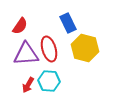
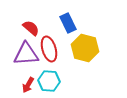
red semicircle: moved 11 px right, 2 px down; rotated 84 degrees counterclockwise
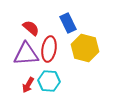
red ellipse: rotated 25 degrees clockwise
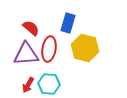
blue rectangle: rotated 42 degrees clockwise
cyan hexagon: moved 3 px down
